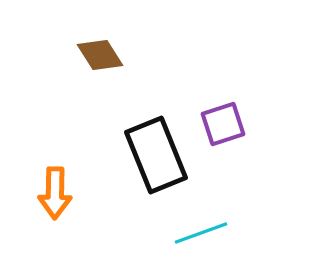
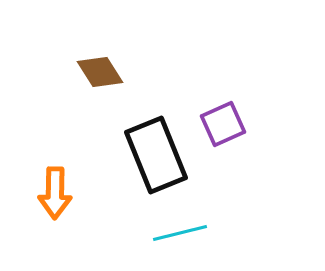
brown diamond: moved 17 px down
purple square: rotated 6 degrees counterclockwise
cyan line: moved 21 px left; rotated 6 degrees clockwise
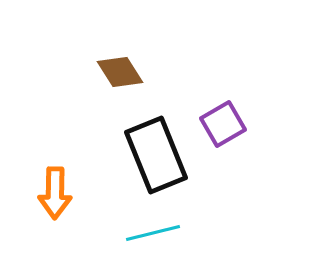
brown diamond: moved 20 px right
purple square: rotated 6 degrees counterclockwise
cyan line: moved 27 px left
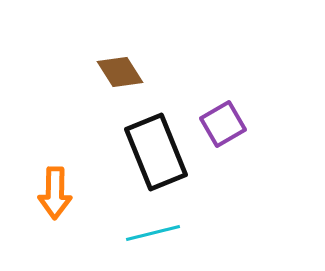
black rectangle: moved 3 px up
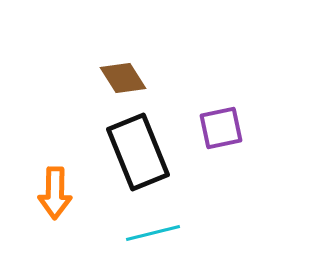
brown diamond: moved 3 px right, 6 px down
purple square: moved 2 px left, 4 px down; rotated 18 degrees clockwise
black rectangle: moved 18 px left
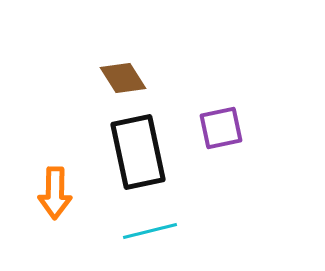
black rectangle: rotated 10 degrees clockwise
cyan line: moved 3 px left, 2 px up
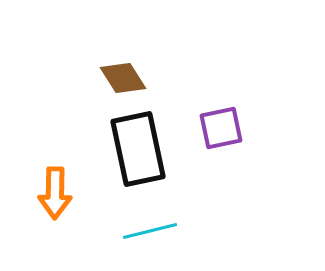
black rectangle: moved 3 px up
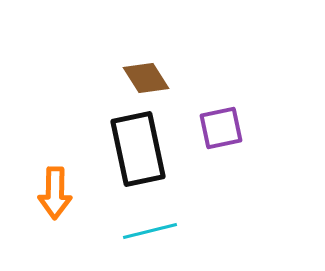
brown diamond: moved 23 px right
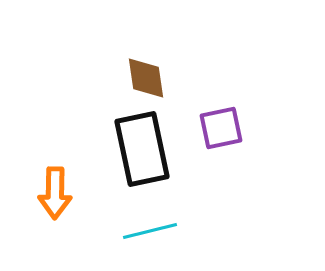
brown diamond: rotated 24 degrees clockwise
black rectangle: moved 4 px right
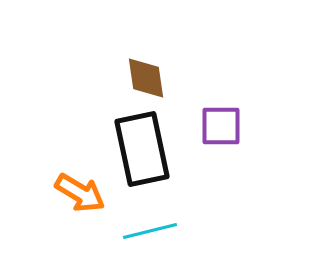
purple square: moved 2 px up; rotated 12 degrees clockwise
orange arrow: moved 25 px right; rotated 60 degrees counterclockwise
